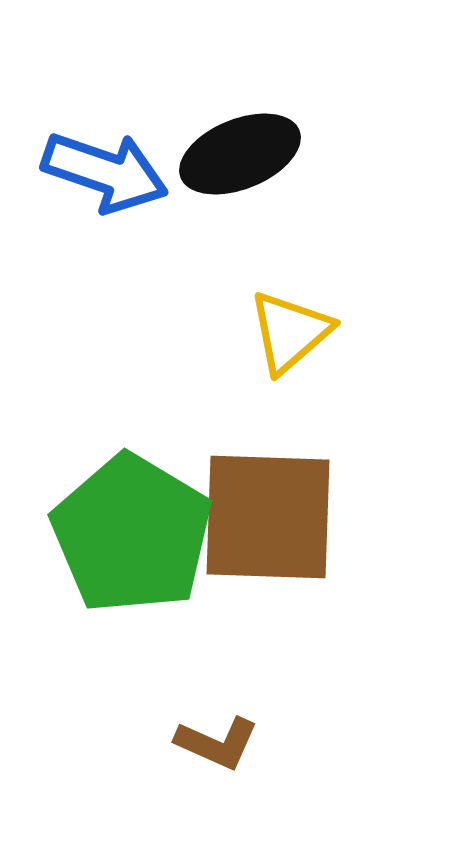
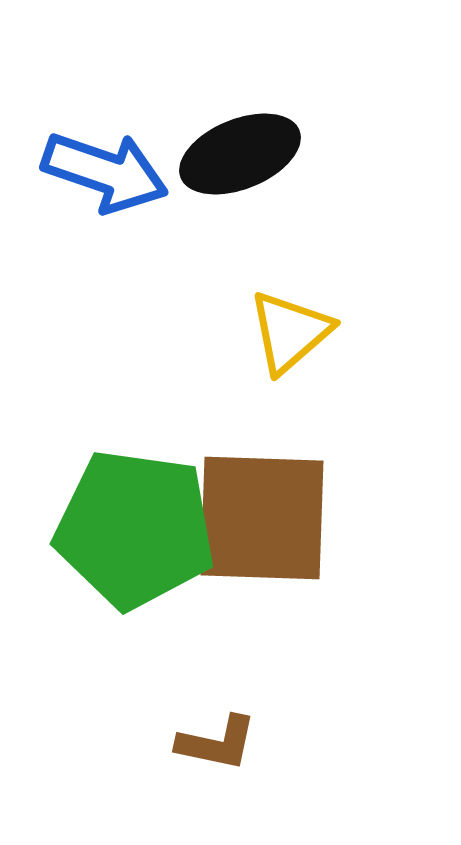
brown square: moved 6 px left, 1 px down
green pentagon: moved 3 px right, 5 px up; rotated 23 degrees counterclockwise
brown L-shape: rotated 12 degrees counterclockwise
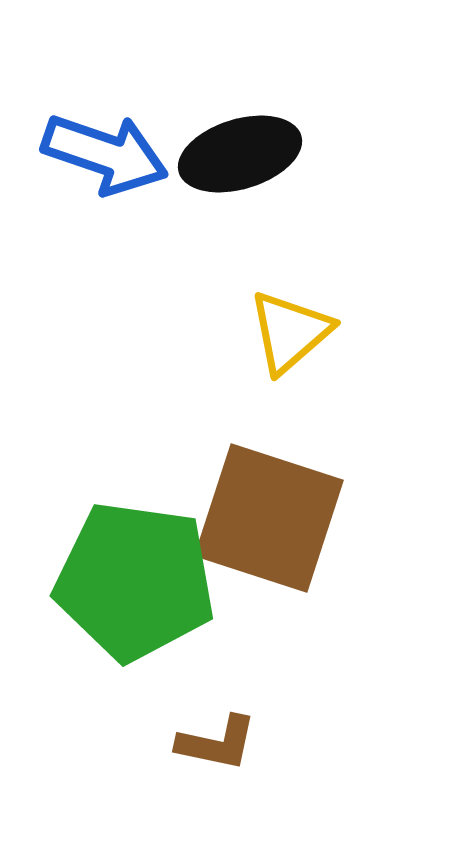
black ellipse: rotated 5 degrees clockwise
blue arrow: moved 18 px up
brown square: moved 7 px right; rotated 16 degrees clockwise
green pentagon: moved 52 px down
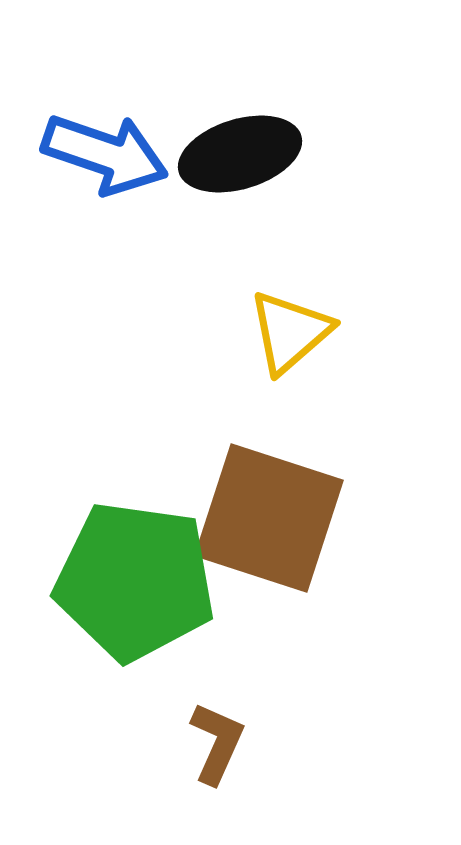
brown L-shape: rotated 78 degrees counterclockwise
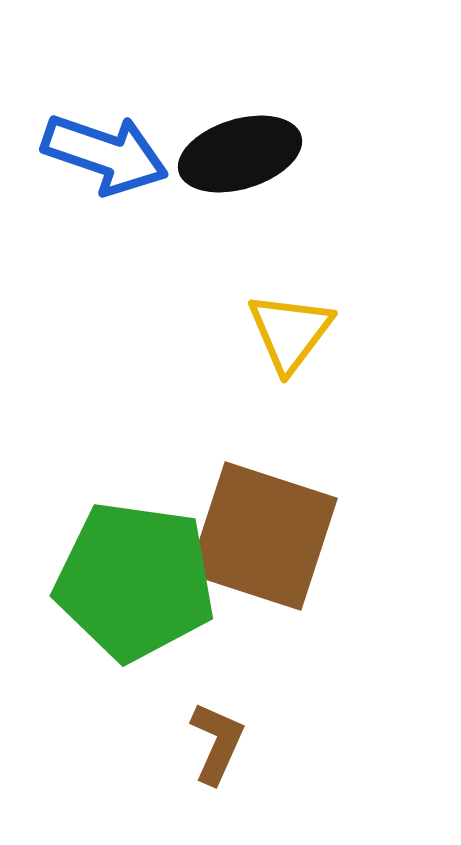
yellow triangle: rotated 12 degrees counterclockwise
brown square: moved 6 px left, 18 px down
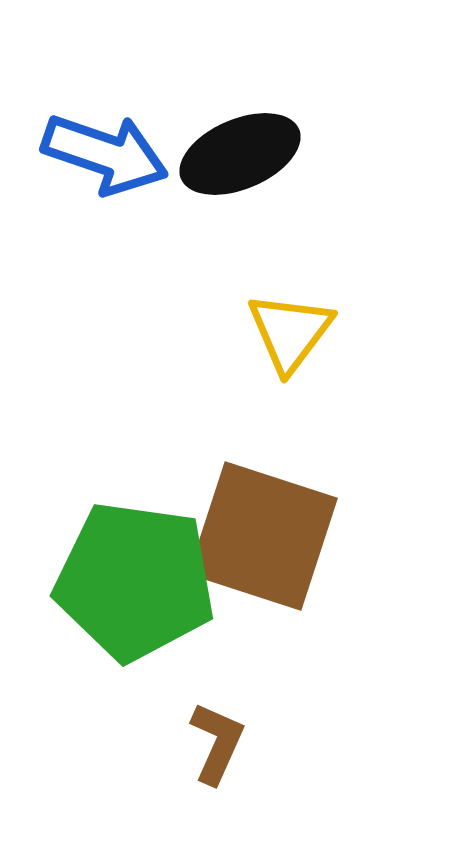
black ellipse: rotated 6 degrees counterclockwise
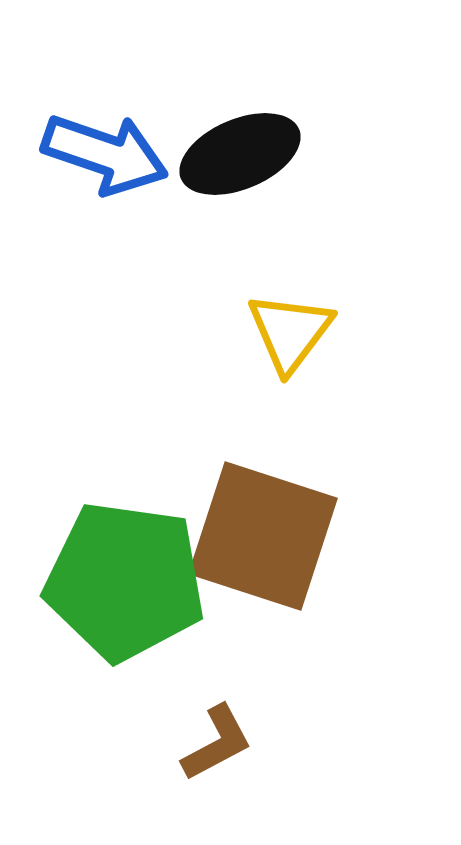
green pentagon: moved 10 px left
brown L-shape: rotated 38 degrees clockwise
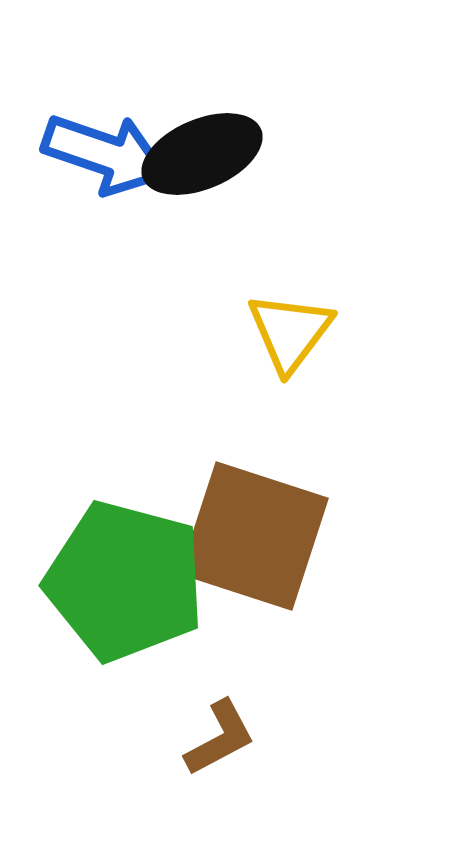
black ellipse: moved 38 px left
brown square: moved 9 px left
green pentagon: rotated 7 degrees clockwise
brown L-shape: moved 3 px right, 5 px up
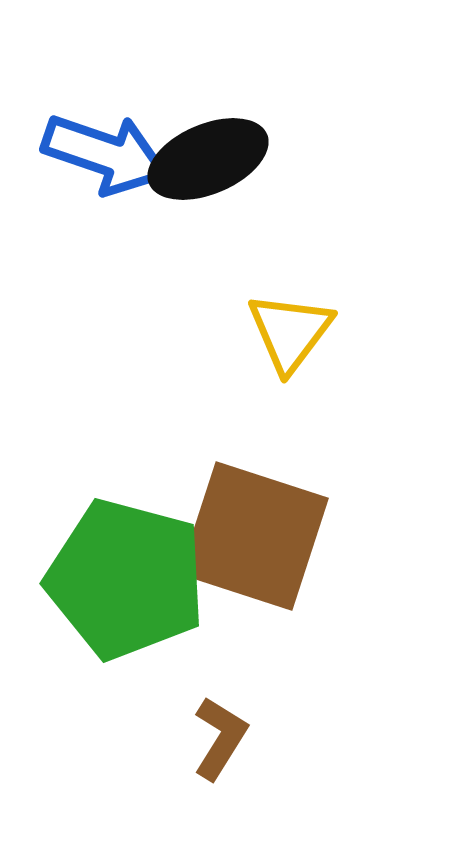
black ellipse: moved 6 px right, 5 px down
green pentagon: moved 1 px right, 2 px up
brown L-shape: rotated 30 degrees counterclockwise
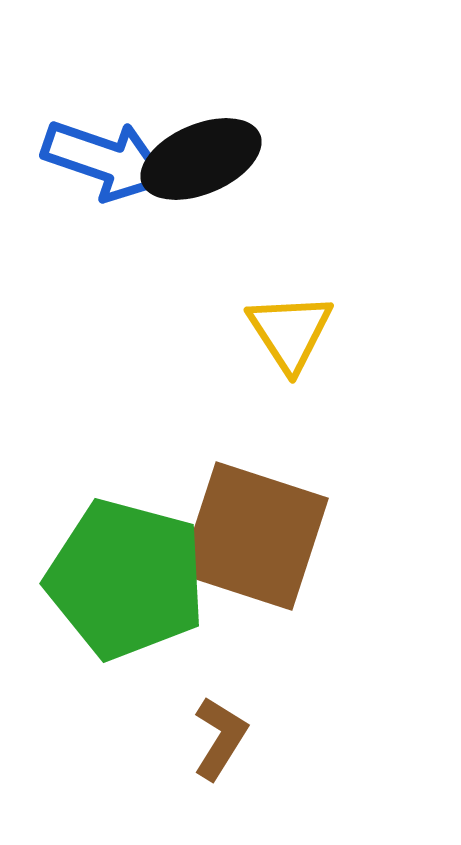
blue arrow: moved 6 px down
black ellipse: moved 7 px left
yellow triangle: rotated 10 degrees counterclockwise
